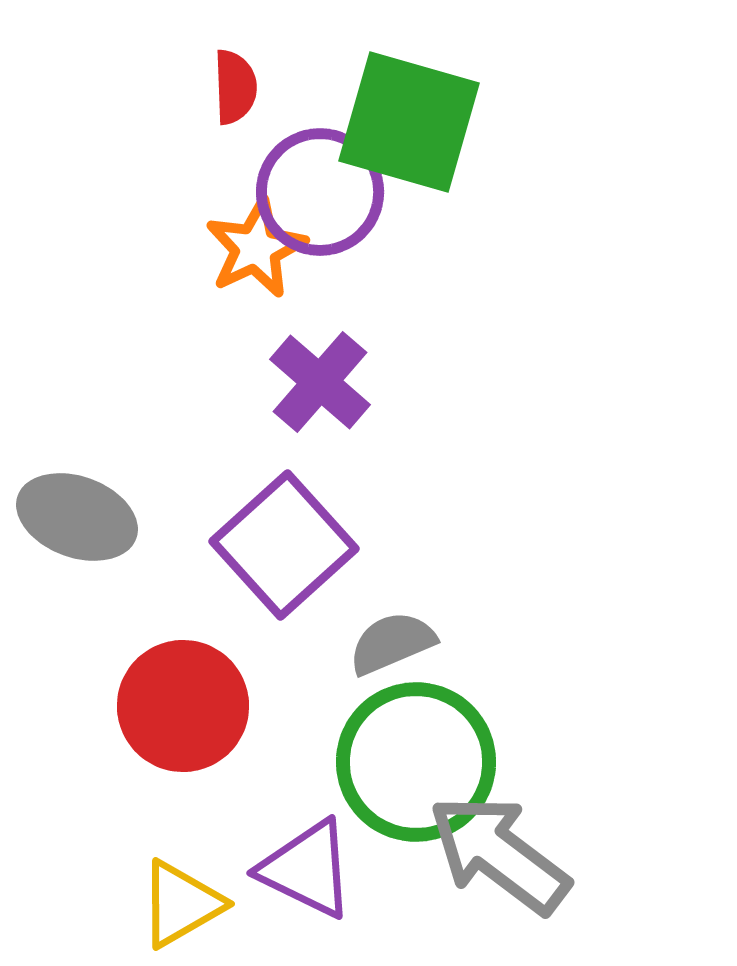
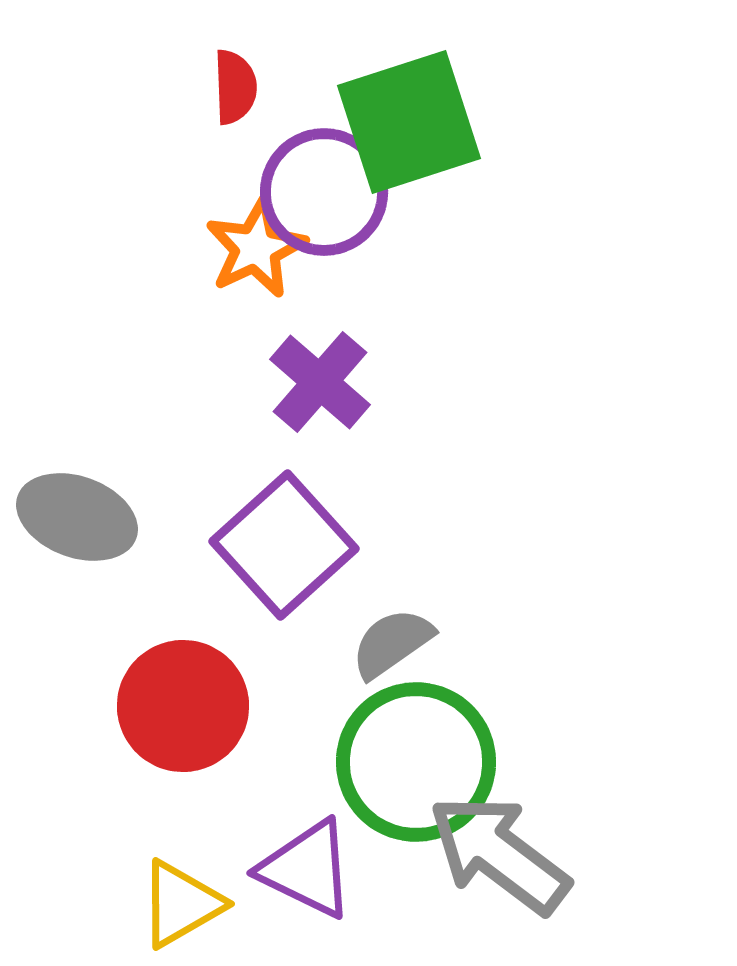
green square: rotated 34 degrees counterclockwise
purple circle: moved 4 px right
gray semicircle: rotated 12 degrees counterclockwise
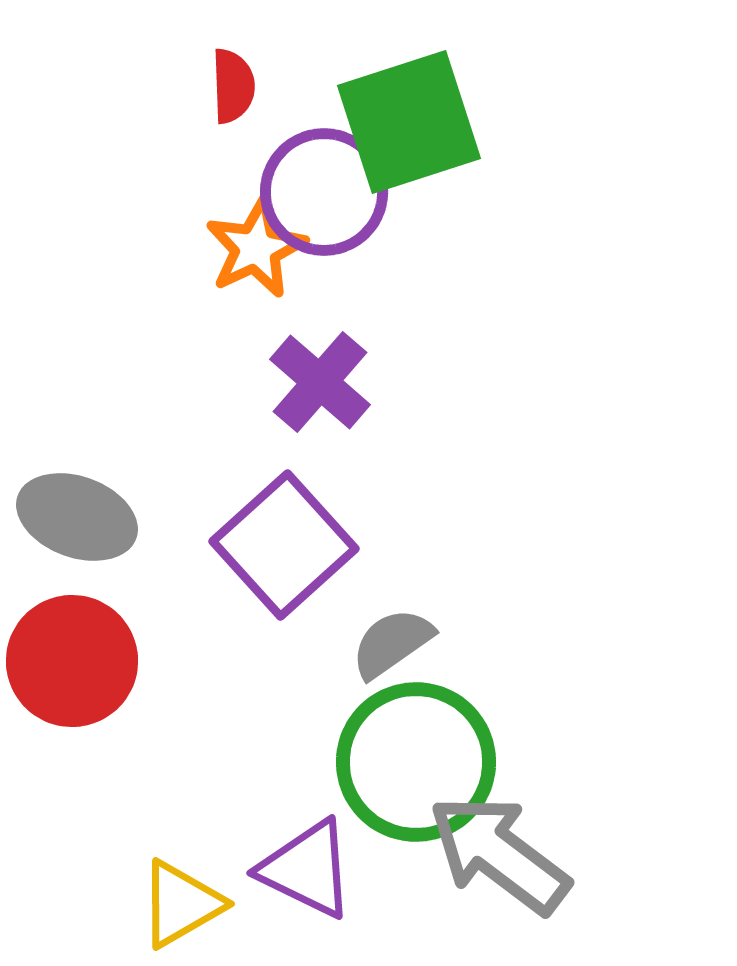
red semicircle: moved 2 px left, 1 px up
red circle: moved 111 px left, 45 px up
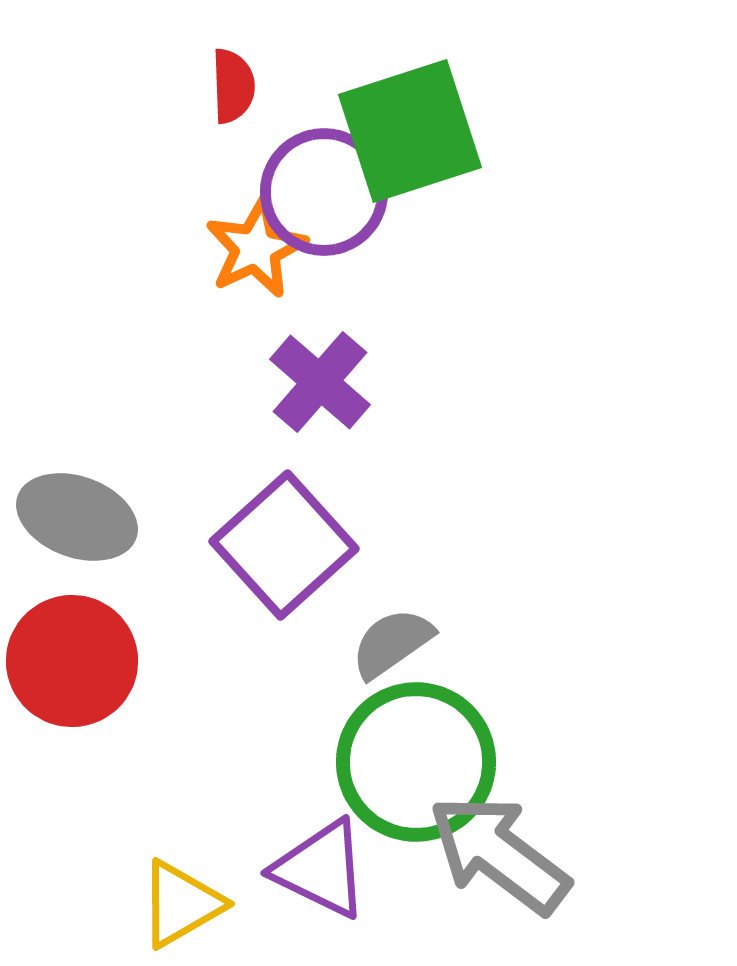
green square: moved 1 px right, 9 px down
purple triangle: moved 14 px right
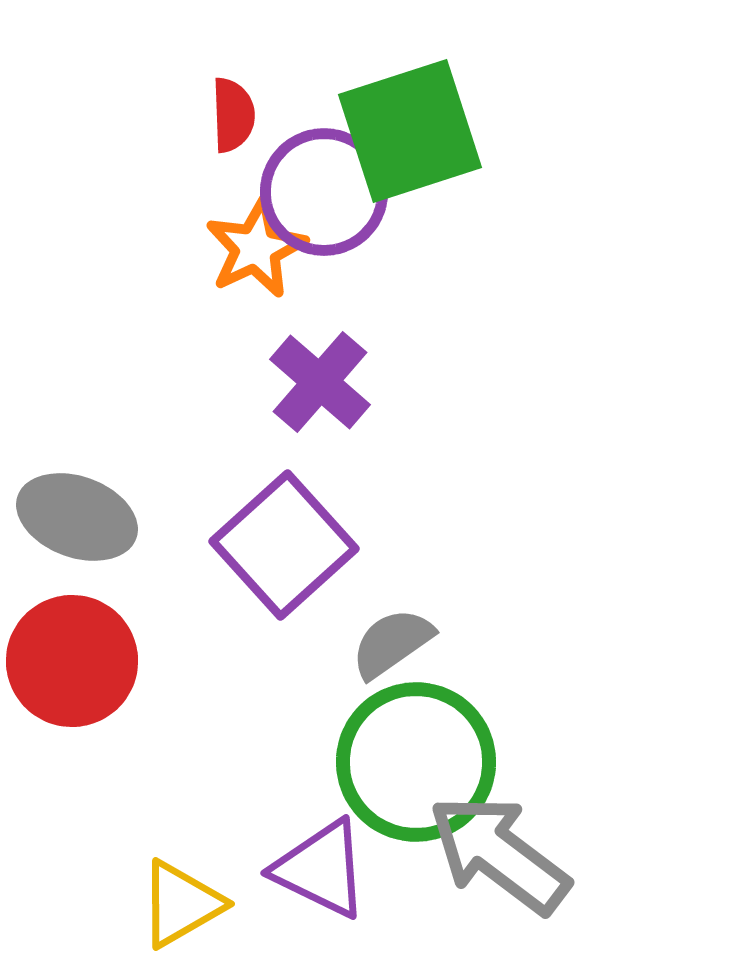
red semicircle: moved 29 px down
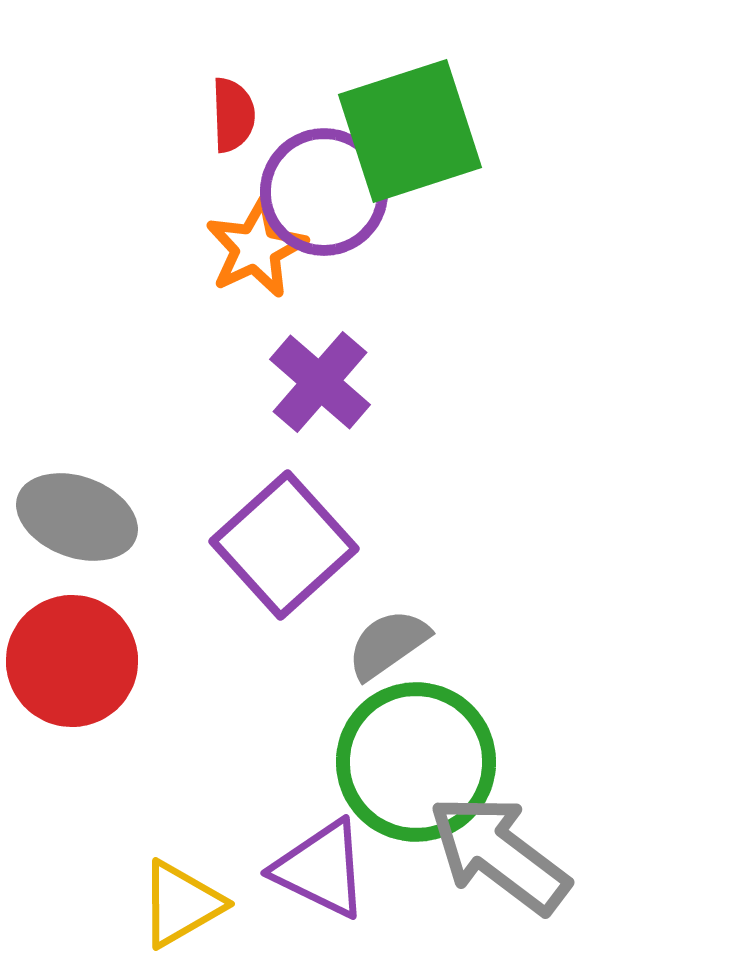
gray semicircle: moved 4 px left, 1 px down
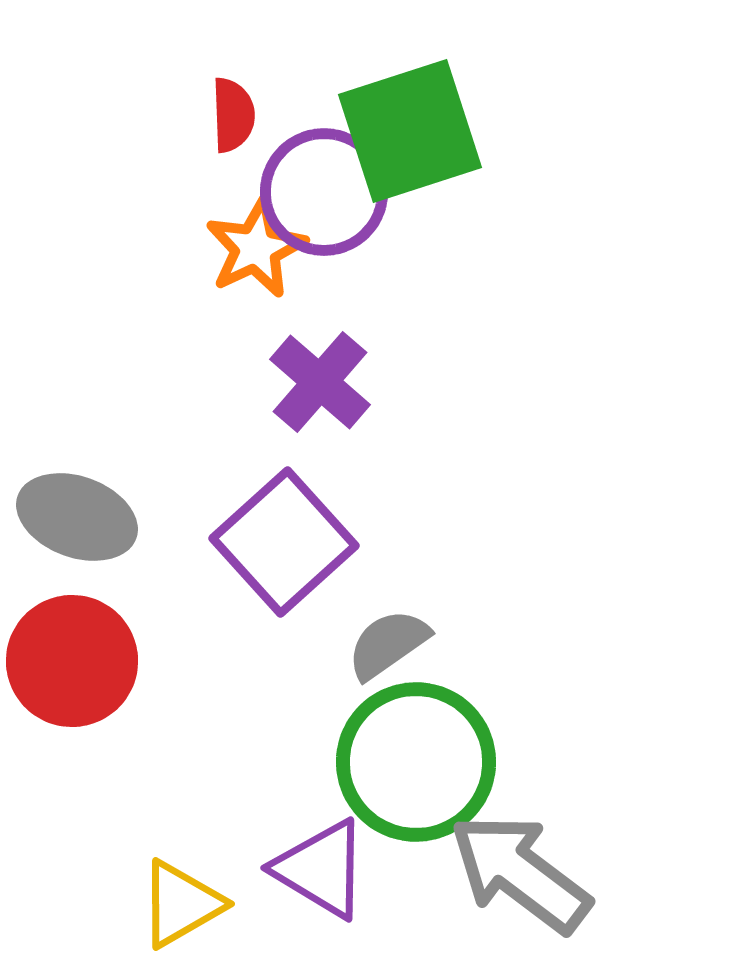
purple square: moved 3 px up
gray arrow: moved 21 px right, 19 px down
purple triangle: rotated 5 degrees clockwise
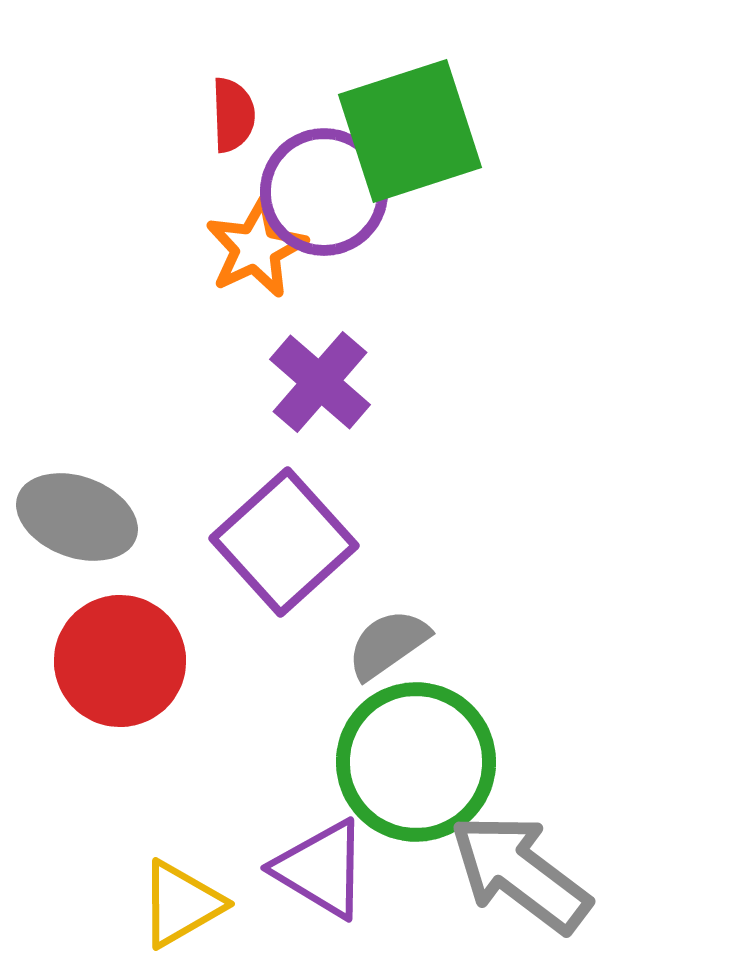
red circle: moved 48 px right
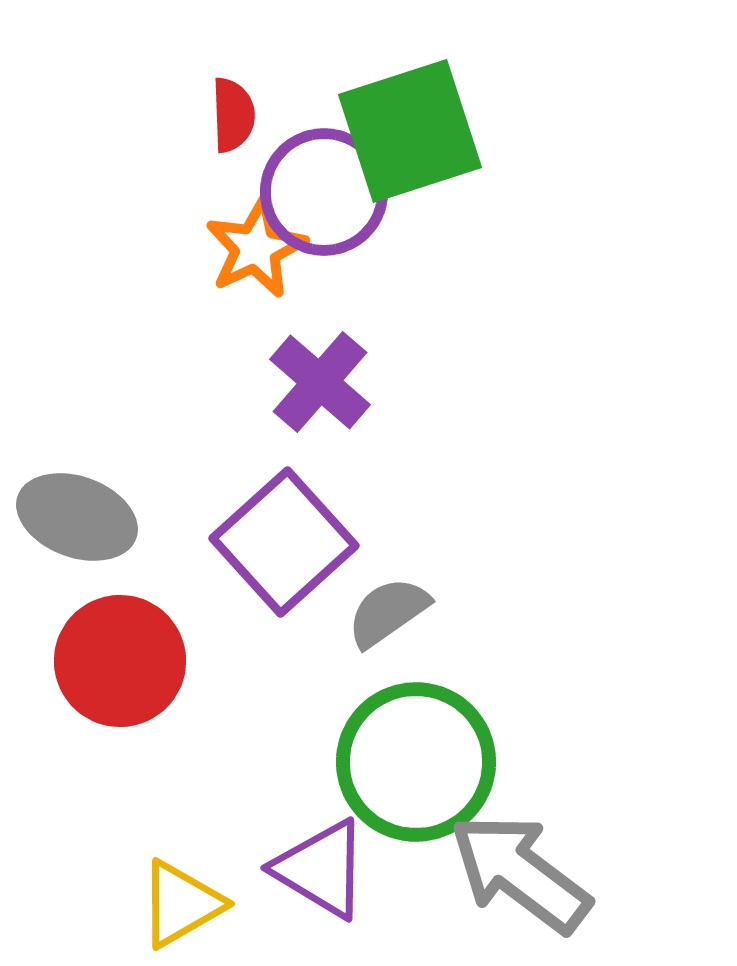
gray semicircle: moved 32 px up
